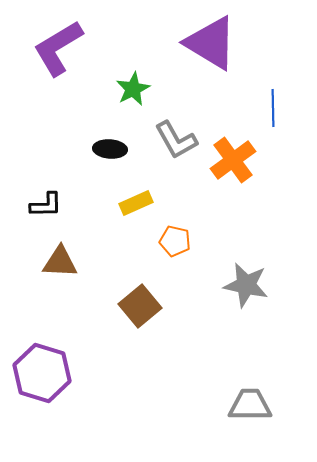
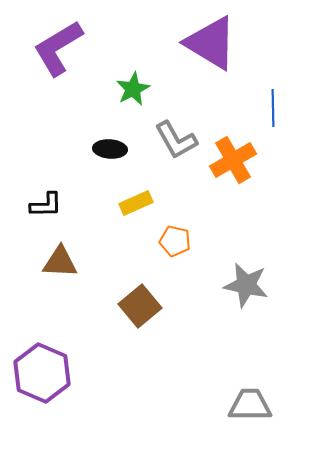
orange cross: rotated 6 degrees clockwise
purple hexagon: rotated 6 degrees clockwise
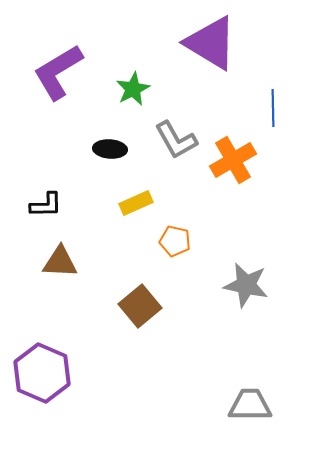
purple L-shape: moved 24 px down
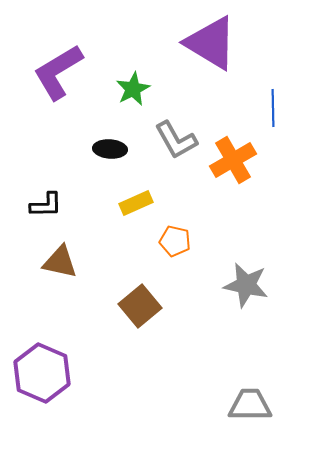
brown triangle: rotated 9 degrees clockwise
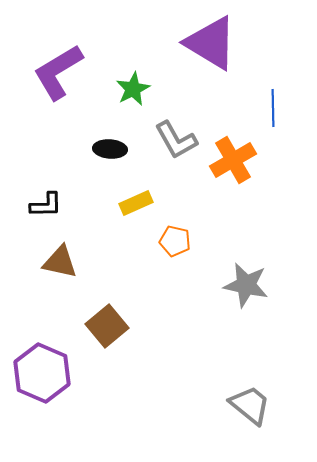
brown square: moved 33 px left, 20 px down
gray trapezoid: rotated 39 degrees clockwise
